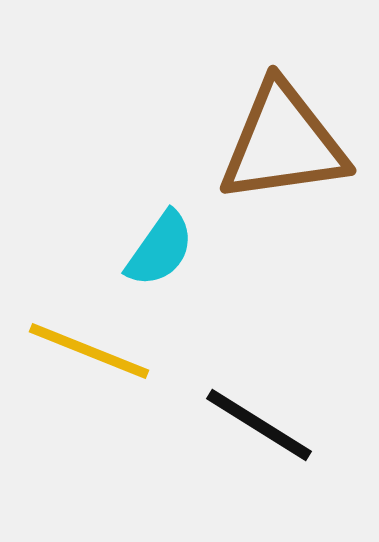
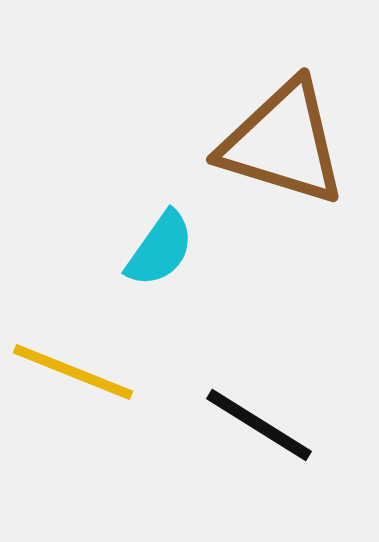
brown triangle: rotated 25 degrees clockwise
yellow line: moved 16 px left, 21 px down
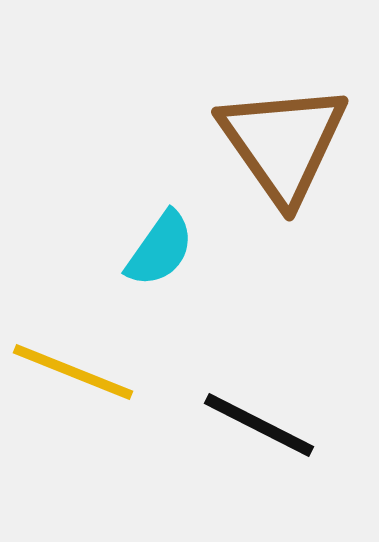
brown triangle: rotated 38 degrees clockwise
black line: rotated 5 degrees counterclockwise
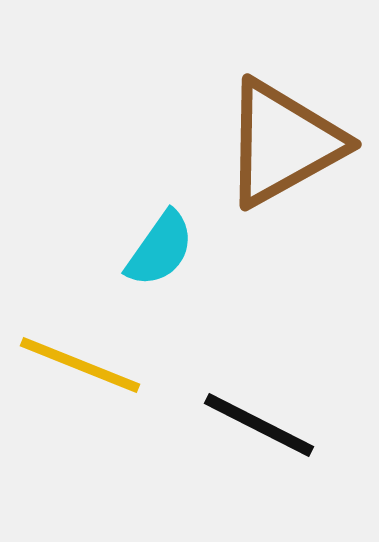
brown triangle: rotated 36 degrees clockwise
yellow line: moved 7 px right, 7 px up
